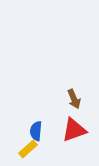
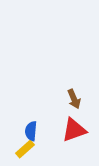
blue semicircle: moved 5 px left
yellow rectangle: moved 3 px left
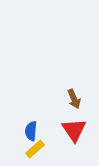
red triangle: rotated 44 degrees counterclockwise
yellow rectangle: moved 10 px right
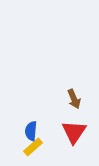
red triangle: moved 2 px down; rotated 8 degrees clockwise
yellow rectangle: moved 2 px left, 2 px up
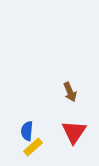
brown arrow: moved 4 px left, 7 px up
blue semicircle: moved 4 px left
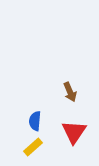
blue semicircle: moved 8 px right, 10 px up
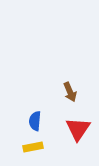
red triangle: moved 4 px right, 3 px up
yellow rectangle: rotated 30 degrees clockwise
